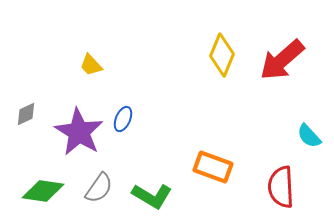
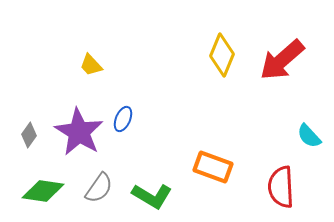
gray diamond: moved 3 px right, 21 px down; rotated 30 degrees counterclockwise
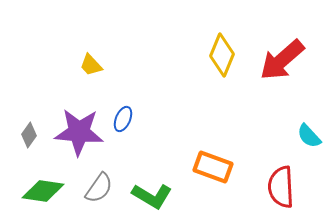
purple star: rotated 27 degrees counterclockwise
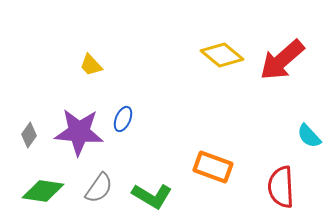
yellow diamond: rotated 72 degrees counterclockwise
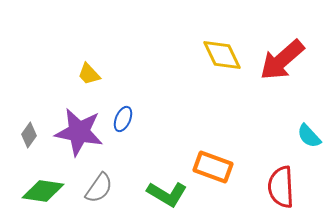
yellow diamond: rotated 24 degrees clockwise
yellow trapezoid: moved 2 px left, 9 px down
purple star: rotated 6 degrees clockwise
green L-shape: moved 15 px right, 2 px up
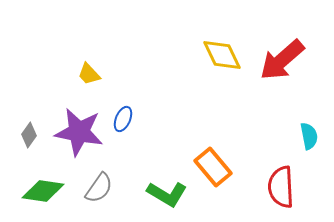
cyan semicircle: rotated 148 degrees counterclockwise
orange rectangle: rotated 30 degrees clockwise
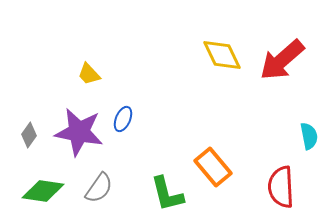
green L-shape: rotated 45 degrees clockwise
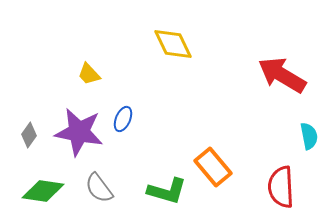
yellow diamond: moved 49 px left, 11 px up
red arrow: moved 15 px down; rotated 72 degrees clockwise
gray semicircle: rotated 108 degrees clockwise
green L-shape: moved 3 px up; rotated 60 degrees counterclockwise
